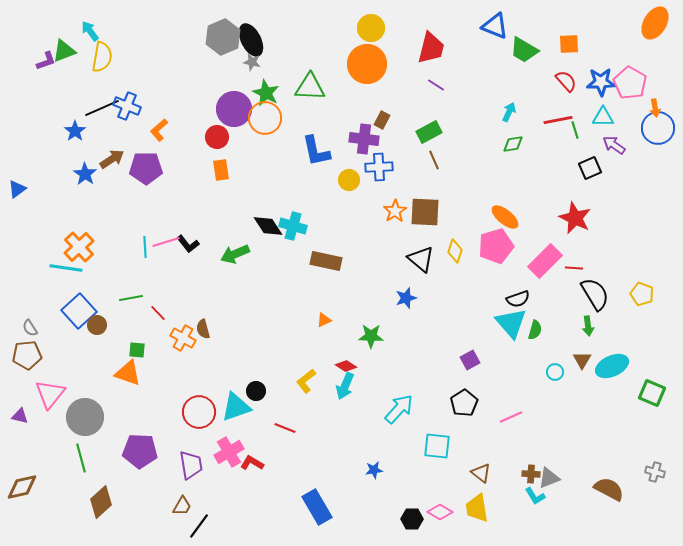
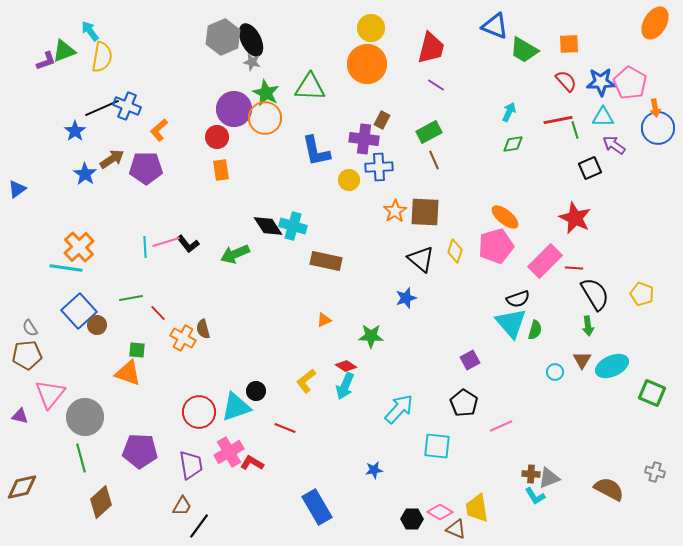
black pentagon at (464, 403): rotated 8 degrees counterclockwise
pink line at (511, 417): moved 10 px left, 9 px down
brown triangle at (481, 473): moved 25 px left, 56 px down; rotated 15 degrees counterclockwise
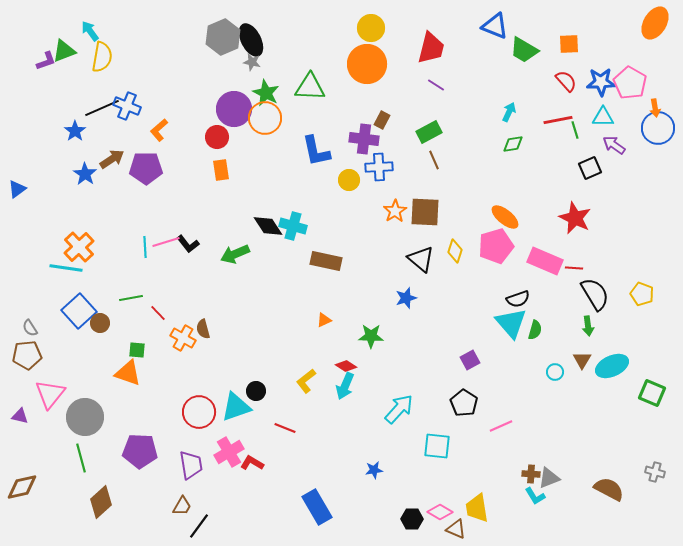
pink rectangle at (545, 261): rotated 68 degrees clockwise
brown circle at (97, 325): moved 3 px right, 2 px up
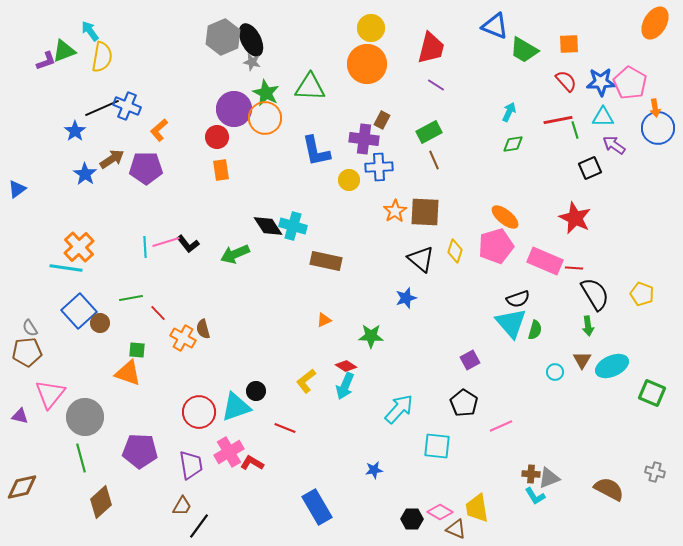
brown pentagon at (27, 355): moved 3 px up
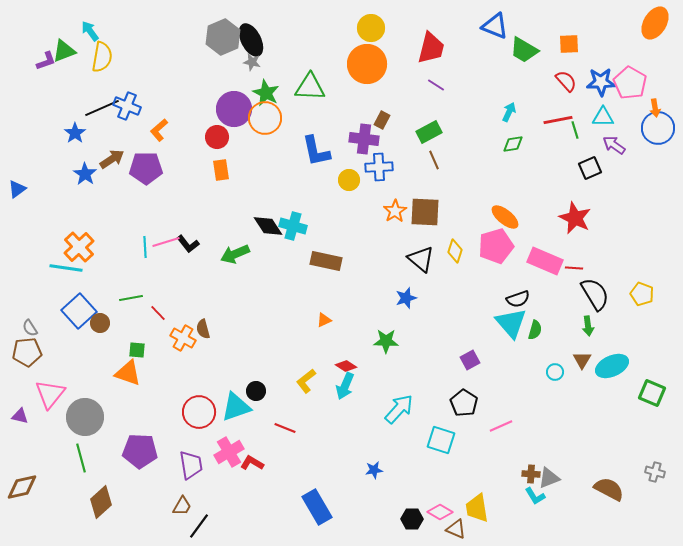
blue star at (75, 131): moved 2 px down
green star at (371, 336): moved 15 px right, 5 px down
cyan square at (437, 446): moved 4 px right, 6 px up; rotated 12 degrees clockwise
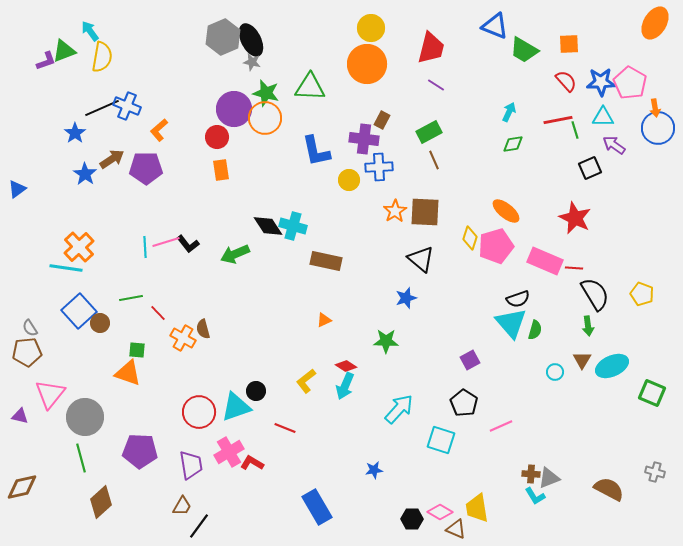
green star at (266, 93): rotated 12 degrees counterclockwise
orange ellipse at (505, 217): moved 1 px right, 6 px up
yellow diamond at (455, 251): moved 15 px right, 13 px up
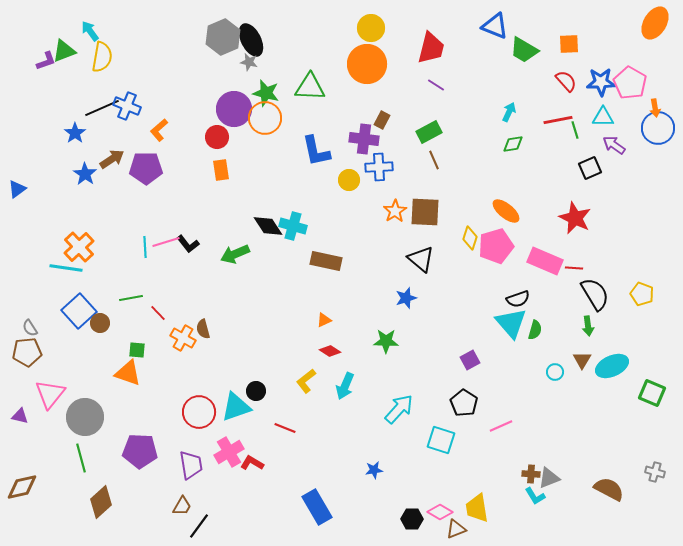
gray star at (252, 62): moved 3 px left
red diamond at (346, 366): moved 16 px left, 15 px up
brown triangle at (456, 529): rotated 45 degrees counterclockwise
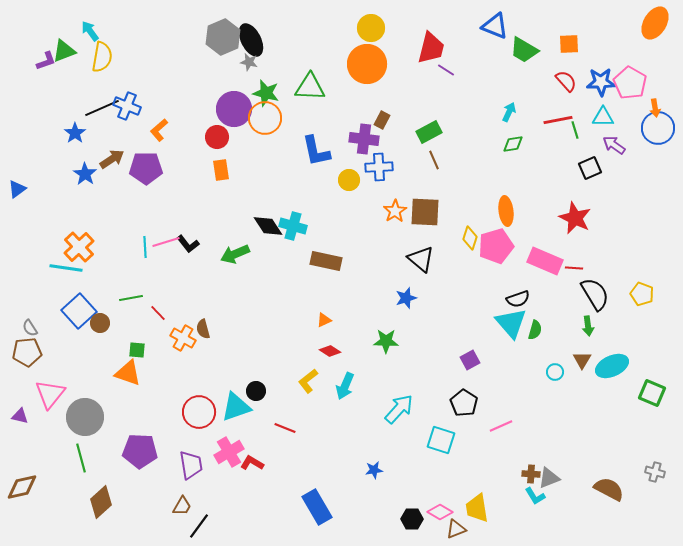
purple line at (436, 85): moved 10 px right, 15 px up
orange ellipse at (506, 211): rotated 44 degrees clockwise
yellow L-shape at (306, 381): moved 2 px right
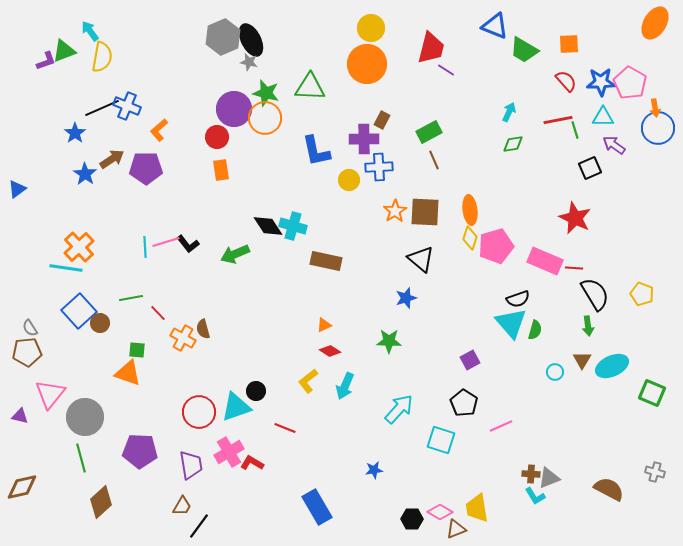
purple cross at (364, 139): rotated 8 degrees counterclockwise
orange ellipse at (506, 211): moved 36 px left, 1 px up
orange triangle at (324, 320): moved 5 px down
green star at (386, 341): moved 3 px right
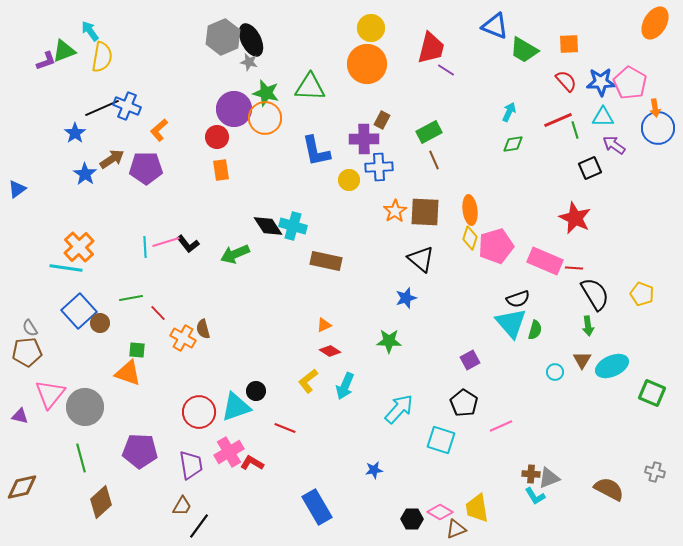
red line at (558, 120): rotated 12 degrees counterclockwise
gray circle at (85, 417): moved 10 px up
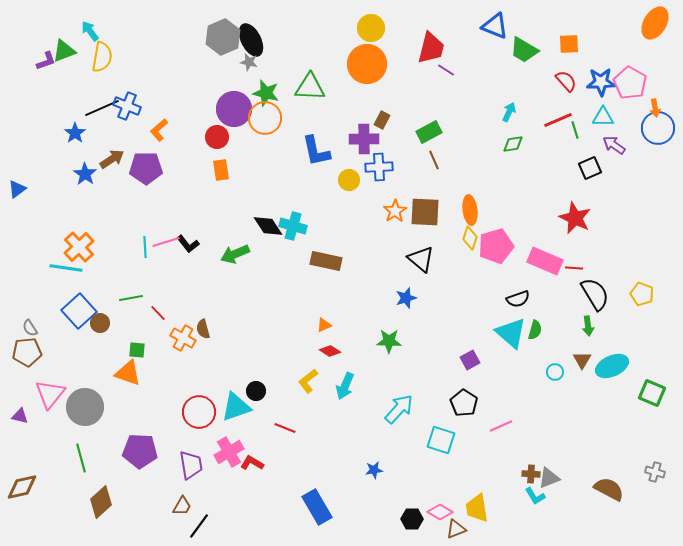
cyan triangle at (511, 323): moved 10 px down; rotated 8 degrees counterclockwise
